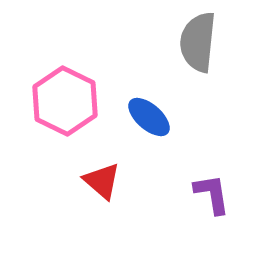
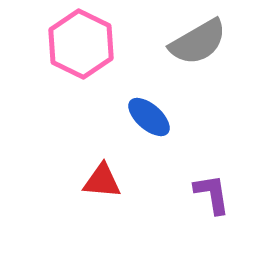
gray semicircle: rotated 126 degrees counterclockwise
pink hexagon: moved 16 px right, 57 px up
red triangle: rotated 36 degrees counterclockwise
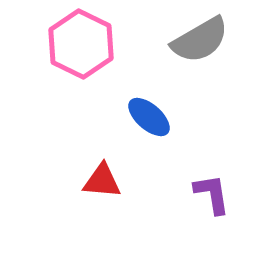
gray semicircle: moved 2 px right, 2 px up
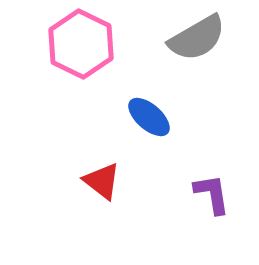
gray semicircle: moved 3 px left, 2 px up
red triangle: rotated 33 degrees clockwise
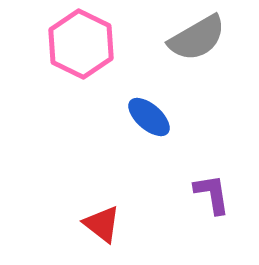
red triangle: moved 43 px down
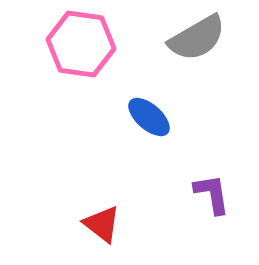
pink hexagon: rotated 18 degrees counterclockwise
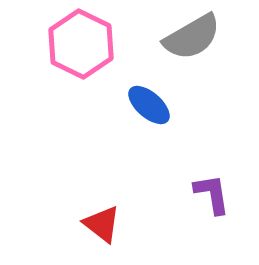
gray semicircle: moved 5 px left, 1 px up
pink hexagon: rotated 18 degrees clockwise
blue ellipse: moved 12 px up
